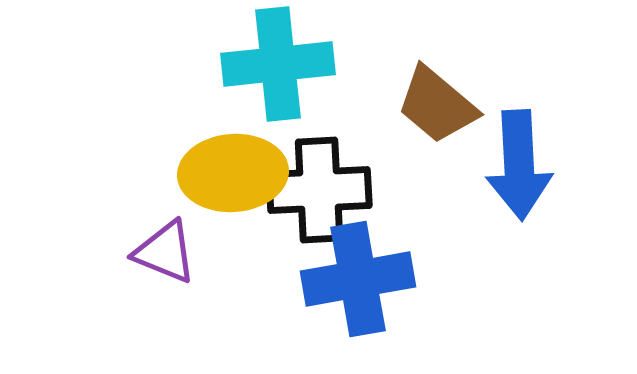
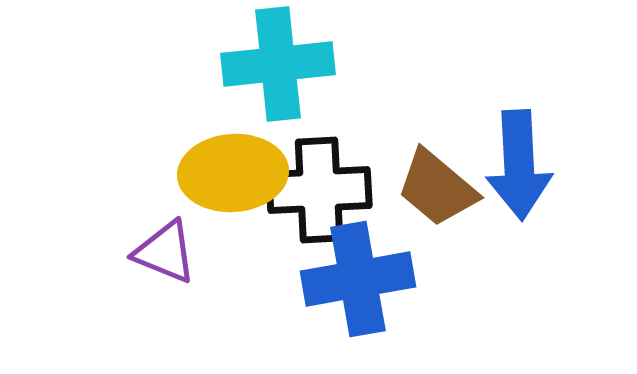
brown trapezoid: moved 83 px down
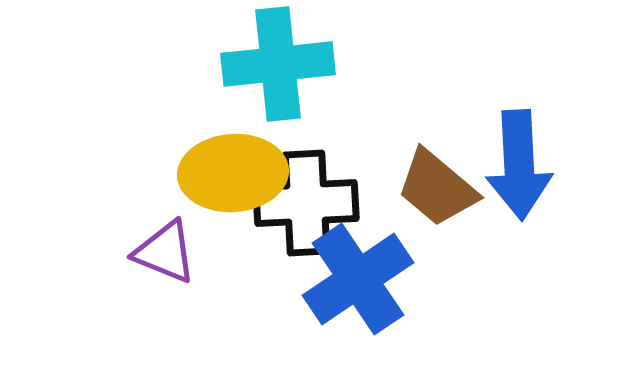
black cross: moved 13 px left, 13 px down
blue cross: rotated 24 degrees counterclockwise
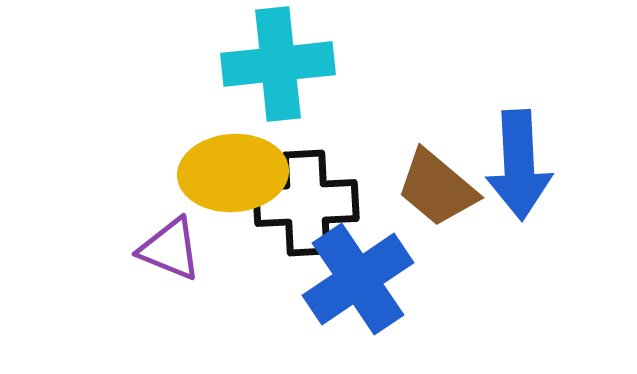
purple triangle: moved 5 px right, 3 px up
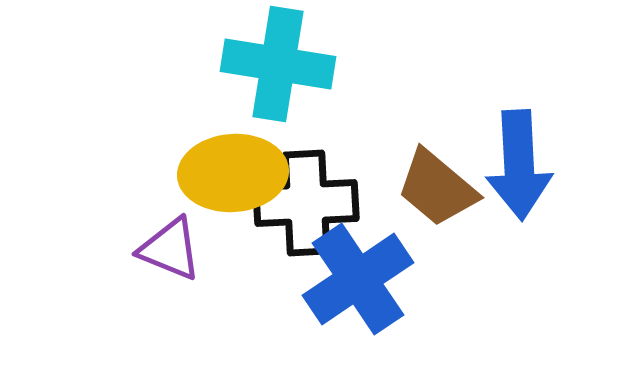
cyan cross: rotated 15 degrees clockwise
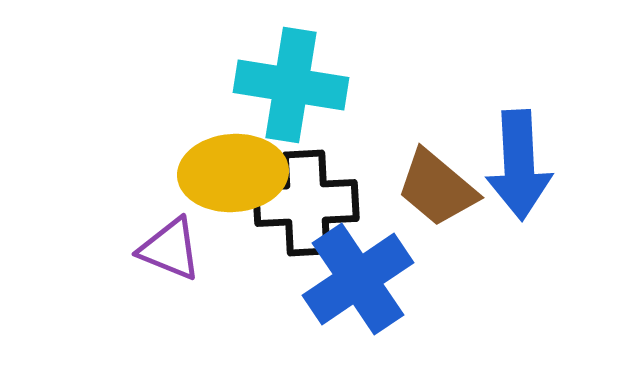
cyan cross: moved 13 px right, 21 px down
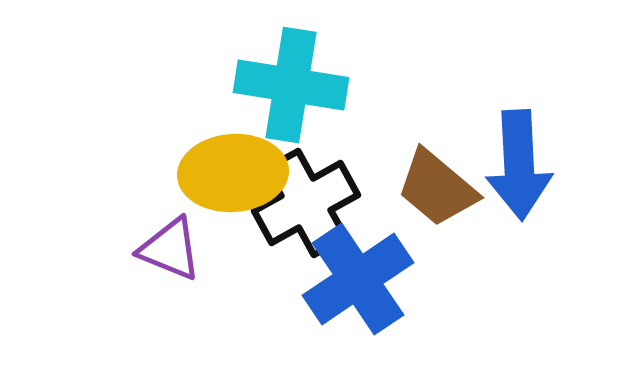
black cross: rotated 26 degrees counterclockwise
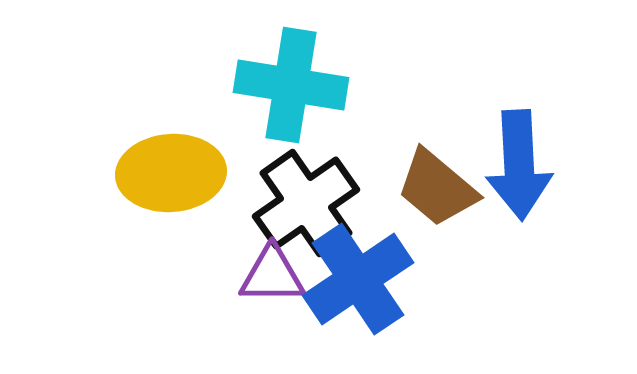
yellow ellipse: moved 62 px left
black cross: rotated 6 degrees counterclockwise
purple triangle: moved 102 px right, 26 px down; rotated 22 degrees counterclockwise
